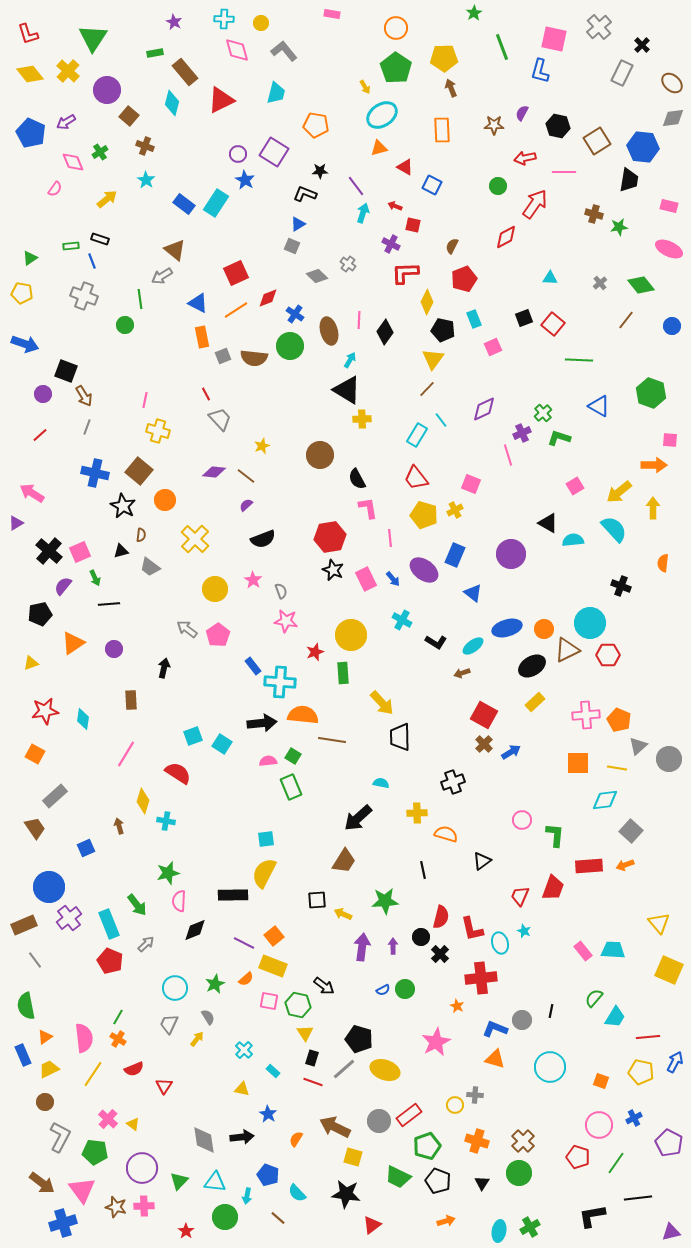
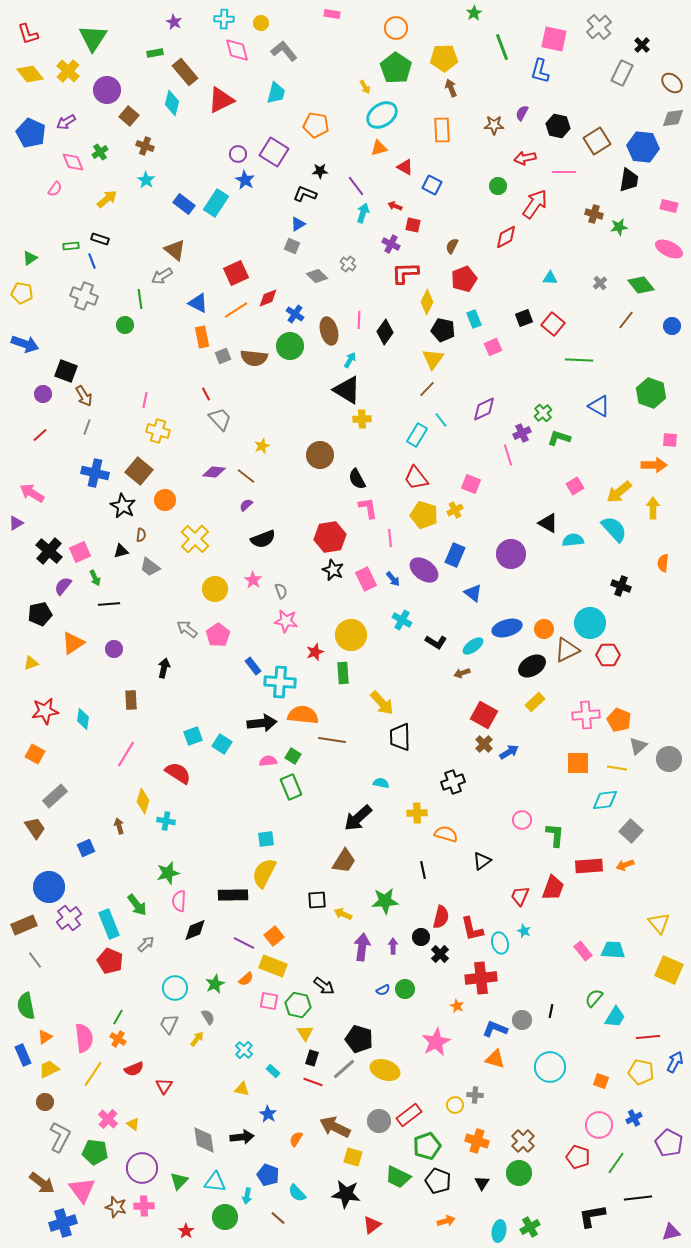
blue arrow at (511, 752): moved 2 px left
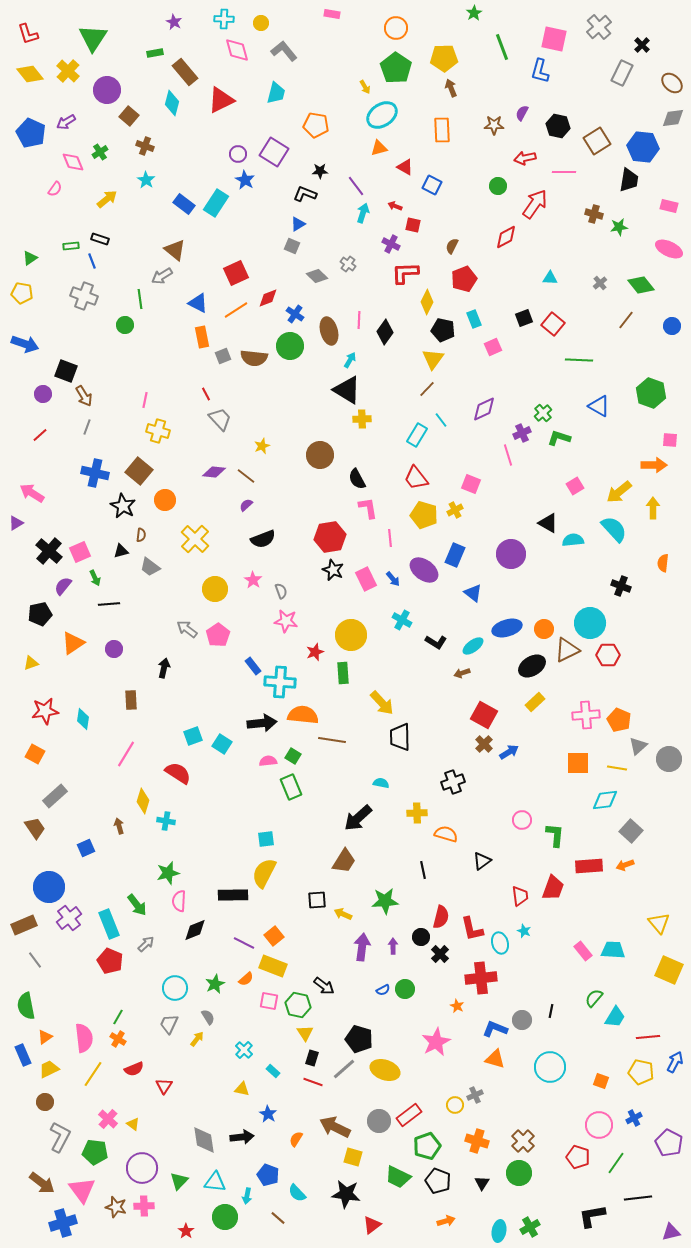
red trapezoid at (520, 896): rotated 150 degrees clockwise
gray cross at (475, 1095): rotated 28 degrees counterclockwise
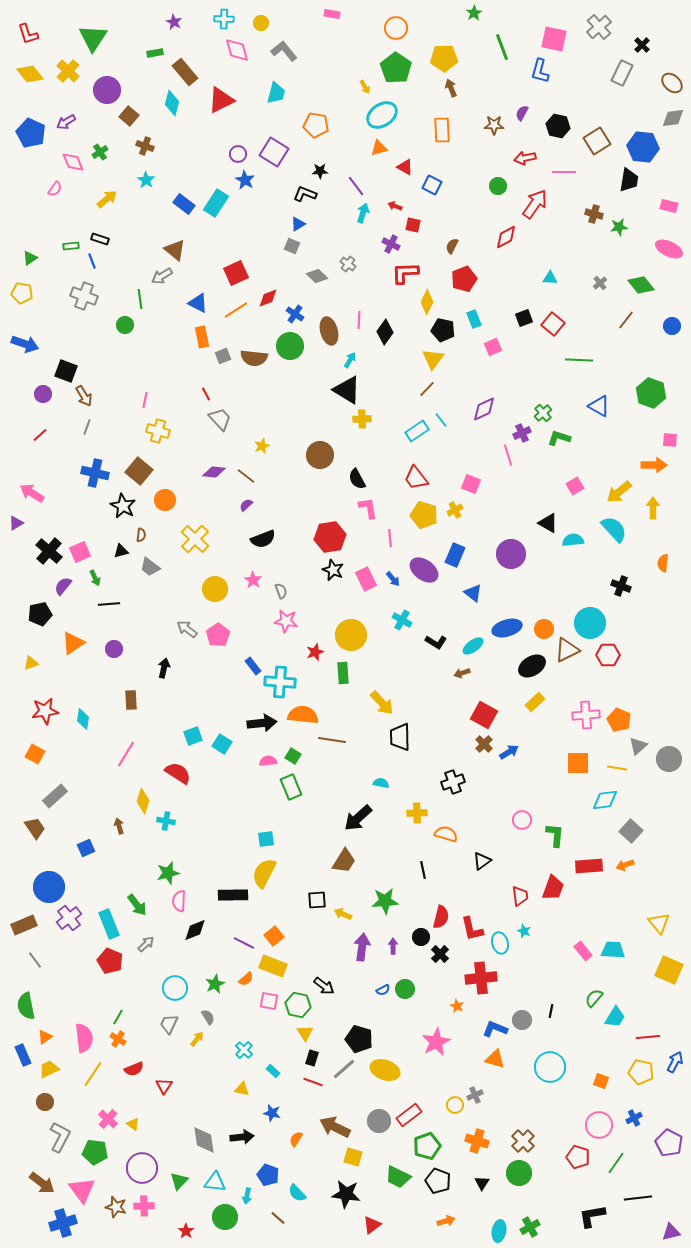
cyan rectangle at (417, 435): moved 4 px up; rotated 25 degrees clockwise
blue star at (268, 1114): moved 4 px right, 1 px up; rotated 18 degrees counterclockwise
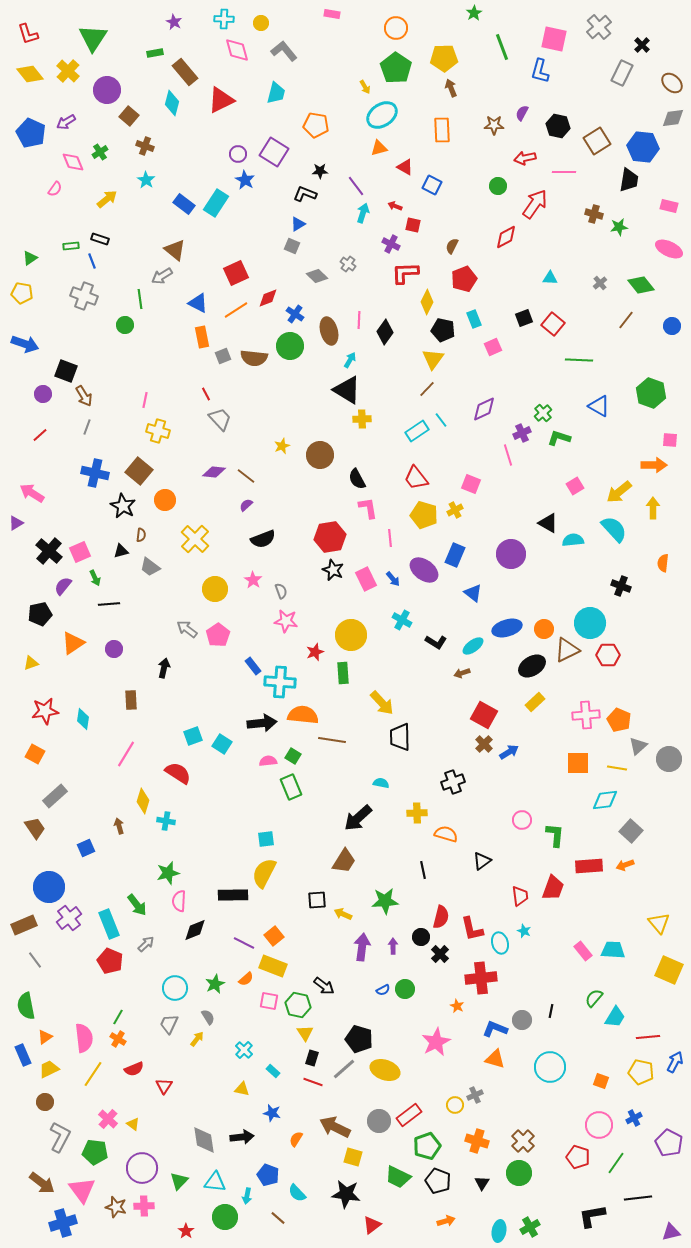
yellow star at (262, 446): moved 20 px right
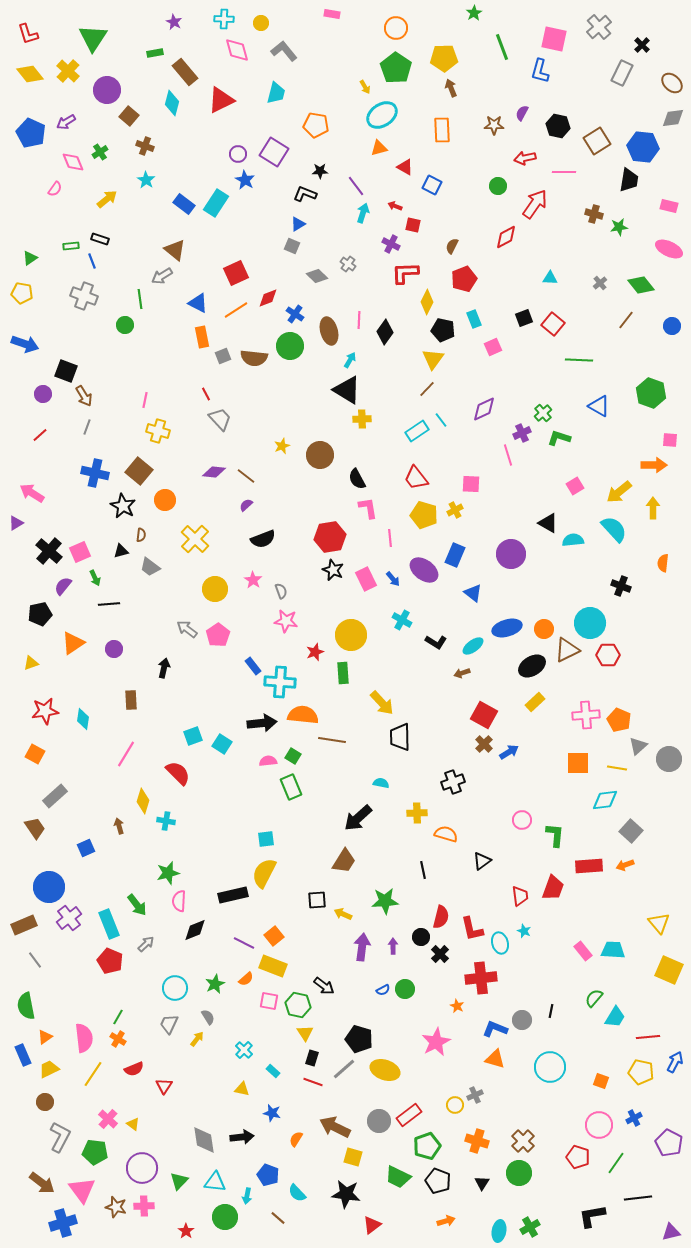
pink square at (471, 484): rotated 18 degrees counterclockwise
red semicircle at (178, 773): rotated 12 degrees clockwise
black rectangle at (233, 895): rotated 12 degrees counterclockwise
